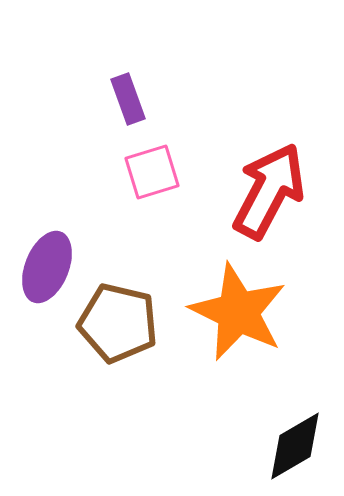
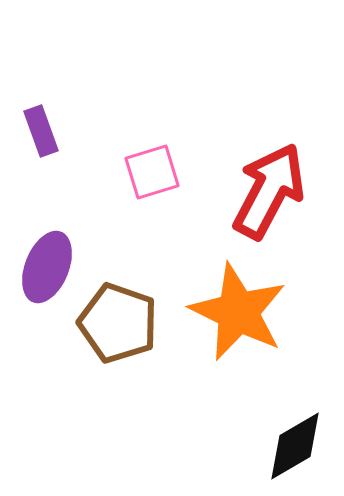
purple rectangle: moved 87 px left, 32 px down
brown pentagon: rotated 6 degrees clockwise
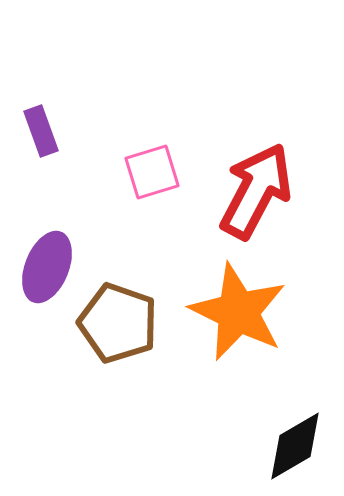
red arrow: moved 13 px left
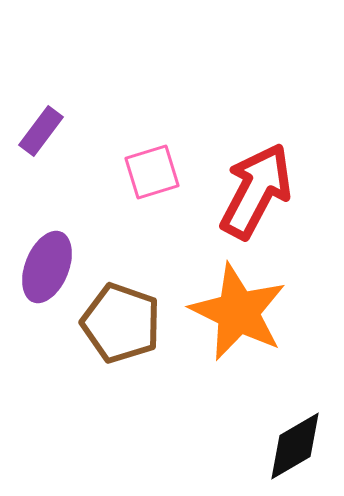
purple rectangle: rotated 57 degrees clockwise
brown pentagon: moved 3 px right
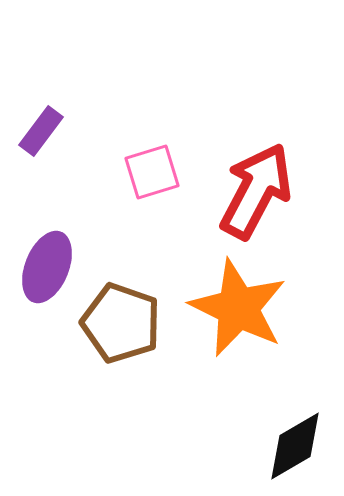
orange star: moved 4 px up
